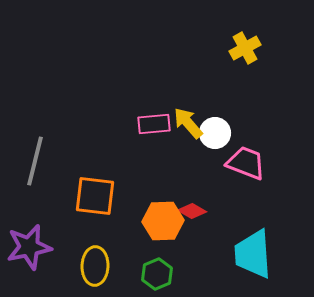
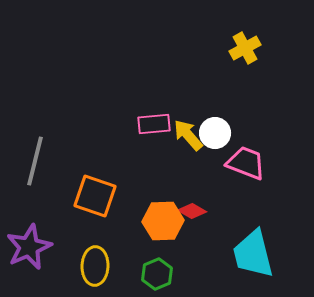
yellow arrow: moved 12 px down
orange square: rotated 12 degrees clockwise
purple star: rotated 12 degrees counterclockwise
cyan trapezoid: rotated 10 degrees counterclockwise
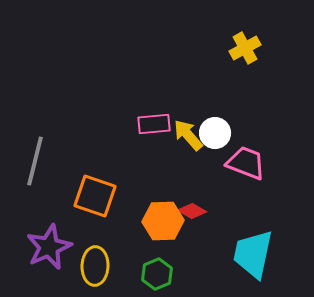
purple star: moved 20 px right
cyan trapezoid: rotated 26 degrees clockwise
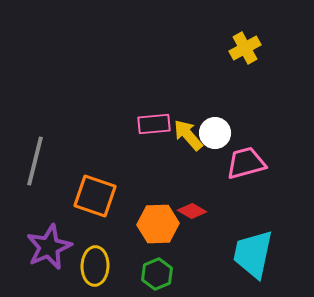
pink trapezoid: rotated 36 degrees counterclockwise
orange hexagon: moved 5 px left, 3 px down
